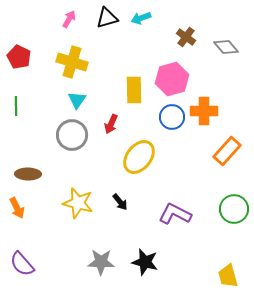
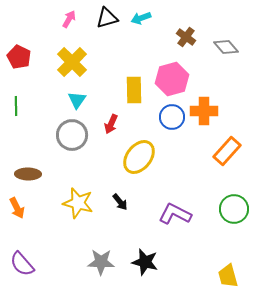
yellow cross: rotated 28 degrees clockwise
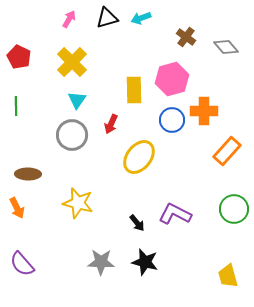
blue circle: moved 3 px down
black arrow: moved 17 px right, 21 px down
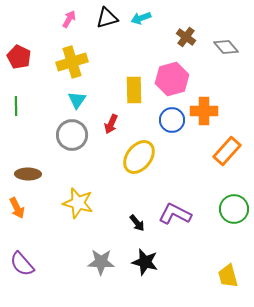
yellow cross: rotated 28 degrees clockwise
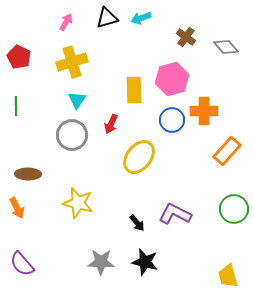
pink arrow: moved 3 px left, 3 px down
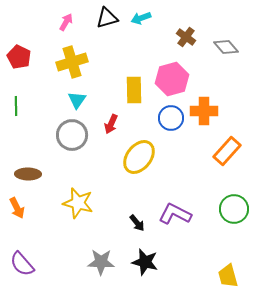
blue circle: moved 1 px left, 2 px up
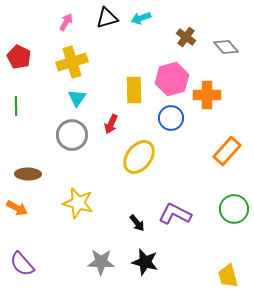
cyan triangle: moved 2 px up
orange cross: moved 3 px right, 16 px up
orange arrow: rotated 35 degrees counterclockwise
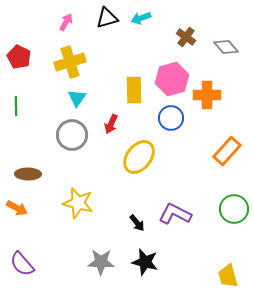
yellow cross: moved 2 px left
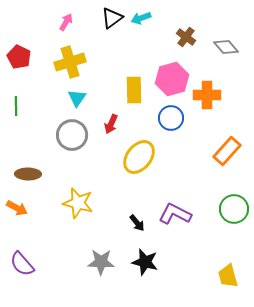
black triangle: moved 5 px right; rotated 20 degrees counterclockwise
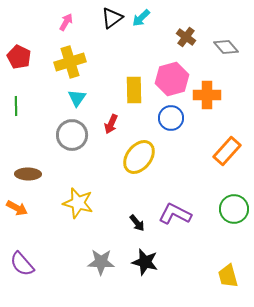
cyan arrow: rotated 24 degrees counterclockwise
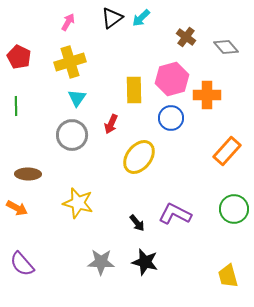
pink arrow: moved 2 px right
